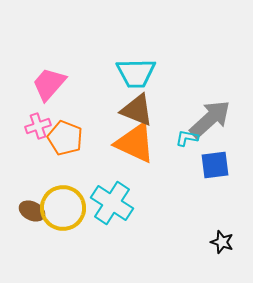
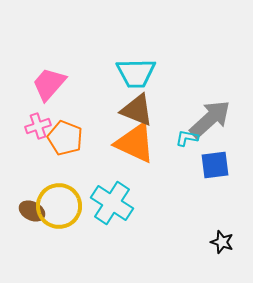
yellow circle: moved 4 px left, 2 px up
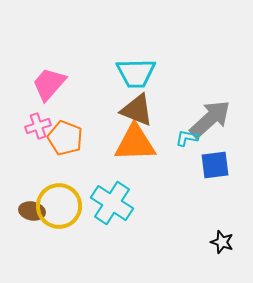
orange triangle: rotated 27 degrees counterclockwise
brown ellipse: rotated 15 degrees counterclockwise
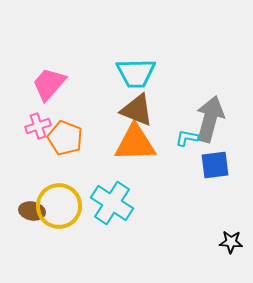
gray arrow: rotated 33 degrees counterclockwise
black star: moved 9 px right; rotated 15 degrees counterclockwise
